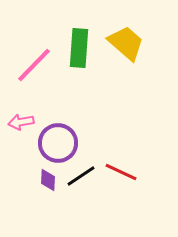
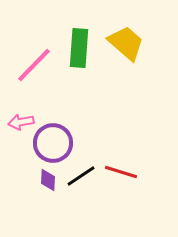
purple circle: moved 5 px left
red line: rotated 8 degrees counterclockwise
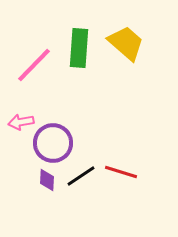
purple diamond: moved 1 px left
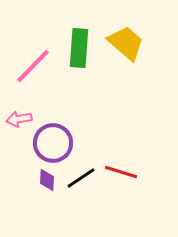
pink line: moved 1 px left, 1 px down
pink arrow: moved 2 px left, 3 px up
black line: moved 2 px down
